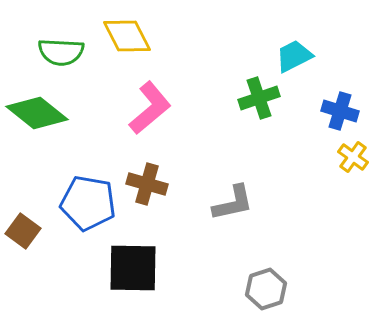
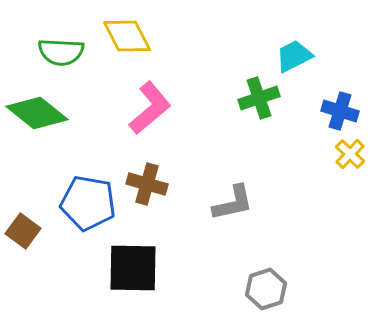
yellow cross: moved 3 px left, 3 px up; rotated 8 degrees clockwise
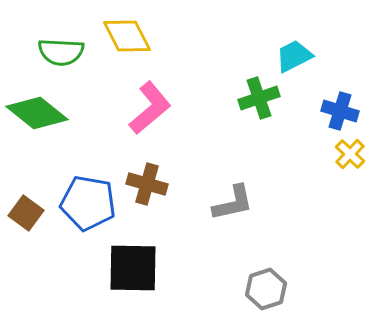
brown square: moved 3 px right, 18 px up
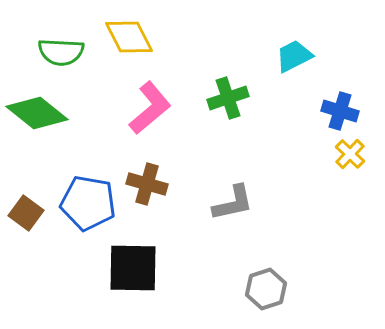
yellow diamond: moved 2 px right, 1 px down
green cross: moved 31 px left
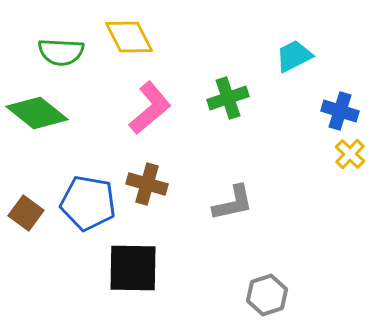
gray hexagon: moved 1 px right, 6 px down
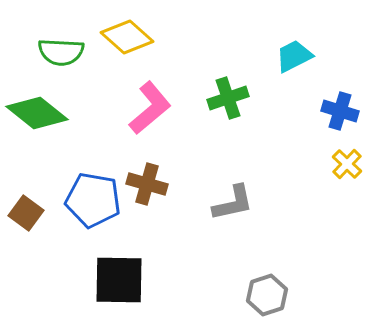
yellow diamond: moved 2 px left; rotated 21 degrees counterclockwise
yellow cross: moved 3 px left, 10 px down
blue pentagon: moved 5 px right, 3 px up
black square: moved 14 px left, 12 px down
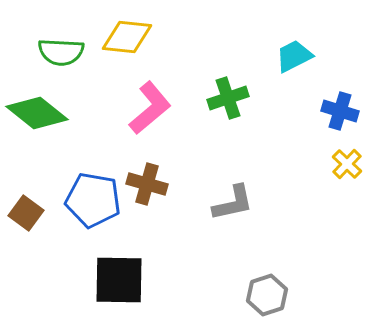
yellow diamond: rotated 36 degrees counterclockwise
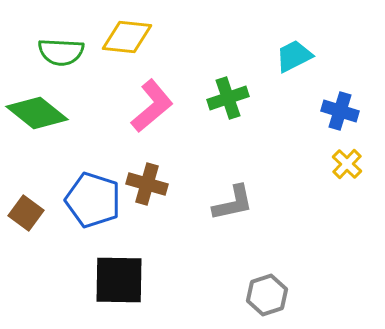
pink L-shape: moved 2 px right, 2 px up
blue pentagon: rotated 8 degrees clockwise
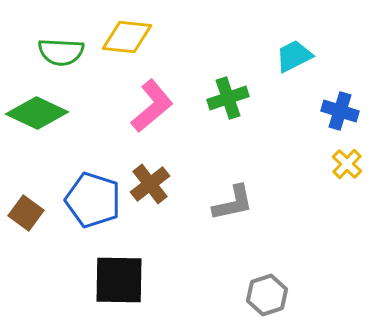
green diamond: rotated 14 degrees counterclockwise
brown cross: moved 3 px right; rotated 36 degrees clockwise
